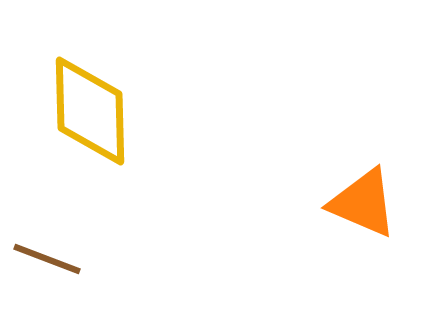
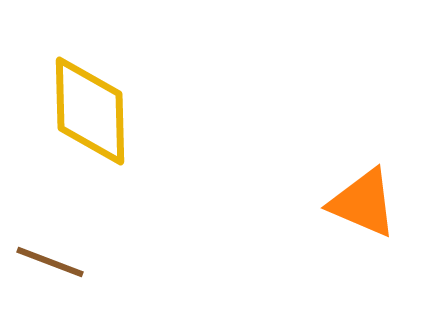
brown line: moved 3 px right, 3 px down
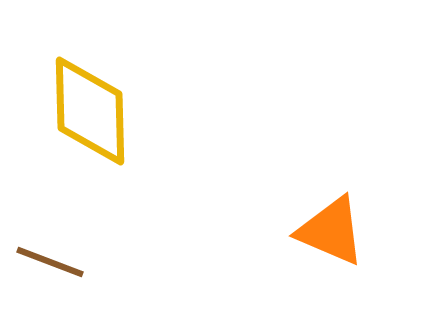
orange triangle: moved 32 px left, 28 px down
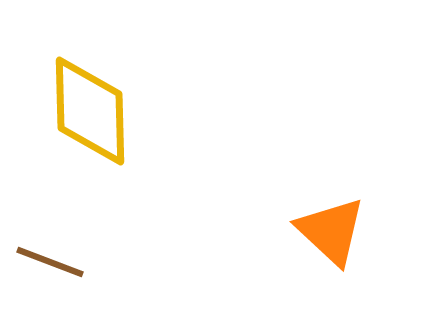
orange triangle: rotated 20 degrees clockwise
